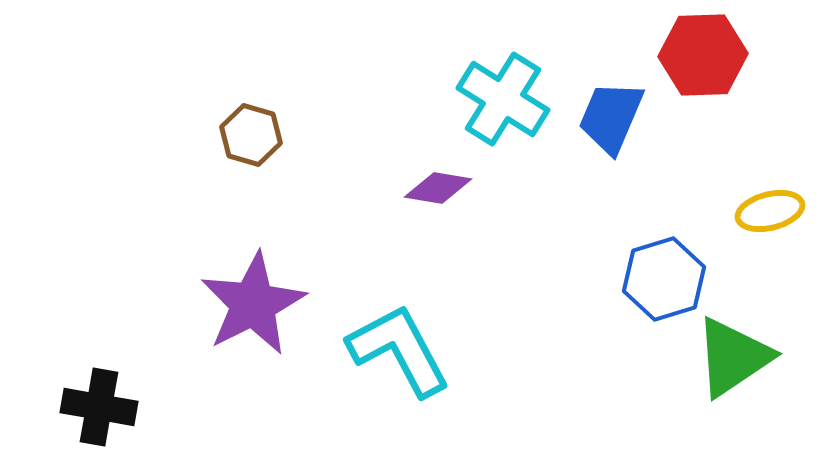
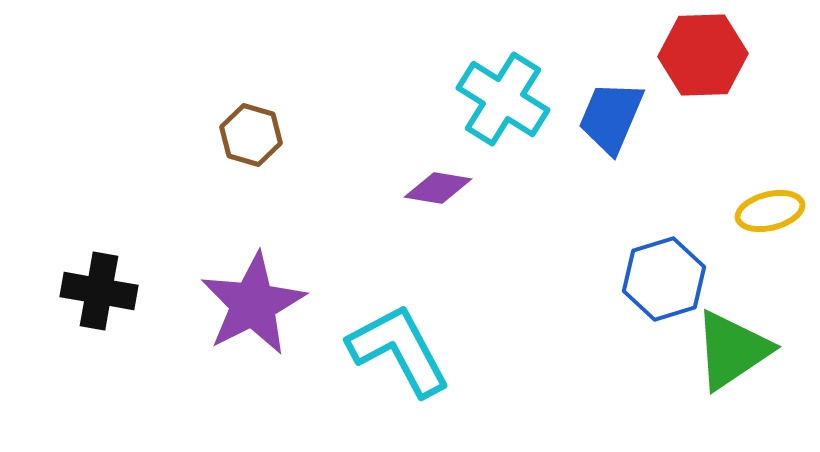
green triangle: moved 1 px left, 7 px up
black cross: moved 116 px up
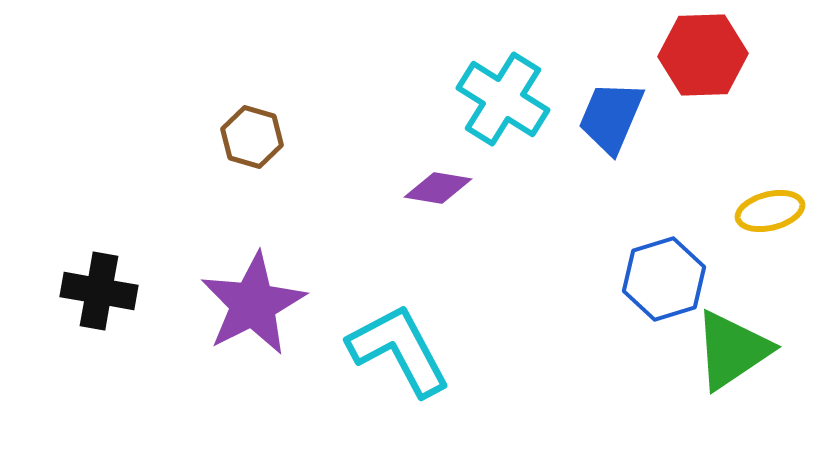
brown hexagon: moved 1 px right, 2 px down
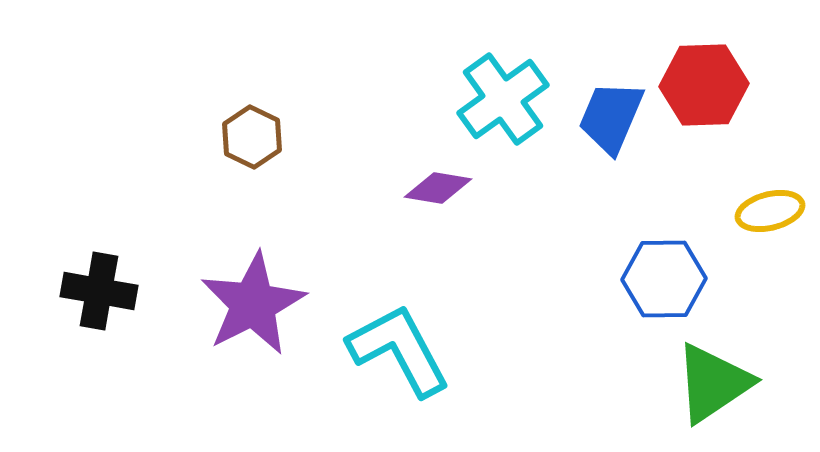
red hexagon: moved 1 px right, 30 px down
cyan cross: rotated 22 degrees clockwise
brown hexagon: rotated 10 degrees clockwise
blue hexagon: rotated 16 degrees clockwise
green triangle: moved 19 px left, 33 px down
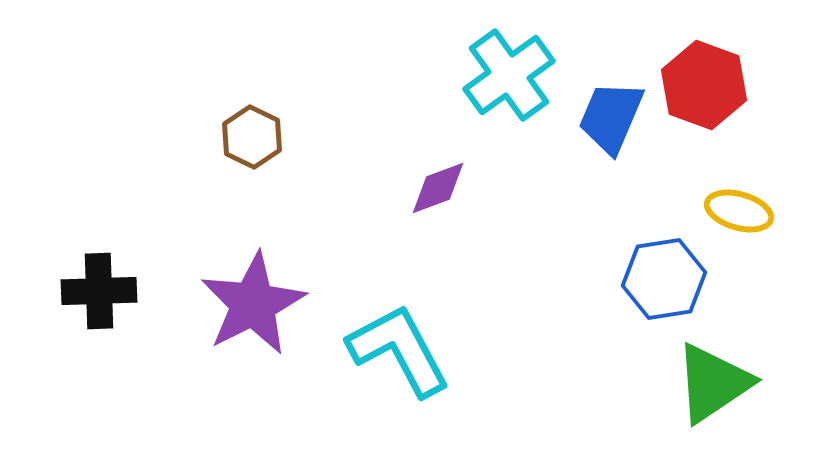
red hexagon: rotated 22 degrees clockwise
cyan cross: moved 6 px right, 24 px up
purple diamond: rotated 30 degrees counterclockwise
yellow ellipse: moved 31 px left; rotated 30 degrees clockwise
blue hexagon: rotated 8 degrees counterclockwise
black cross: rotated 12 degrees counterclockwise
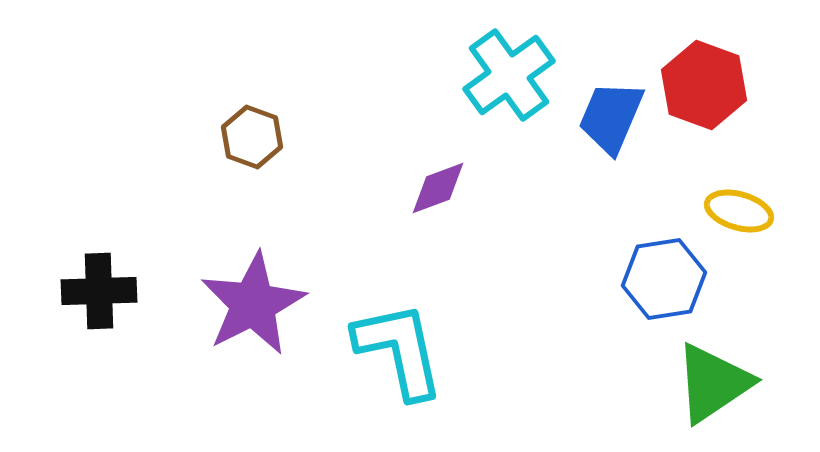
brown hexagon: rotated 6 degrees counterclockwise
cyan L-shape: rotated 16 degrees clockwise
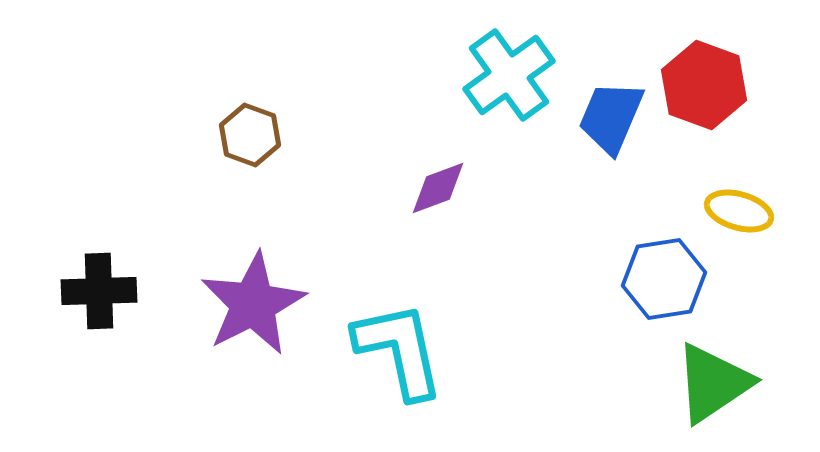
brown hexagon: moved 2 px left, 2 px up
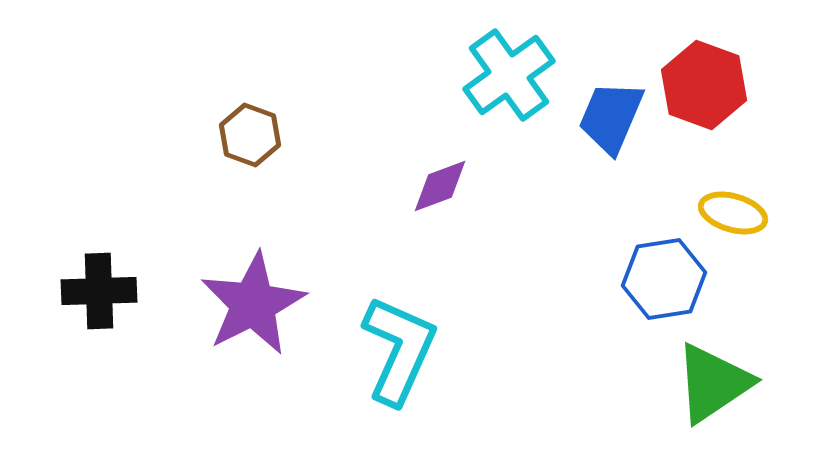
purple diamond: moved 2 px right, 2 px up
yellow ellipse: moved 6 px left, 2 px down
cyan L-shape: rotated 36 degrees clockwise
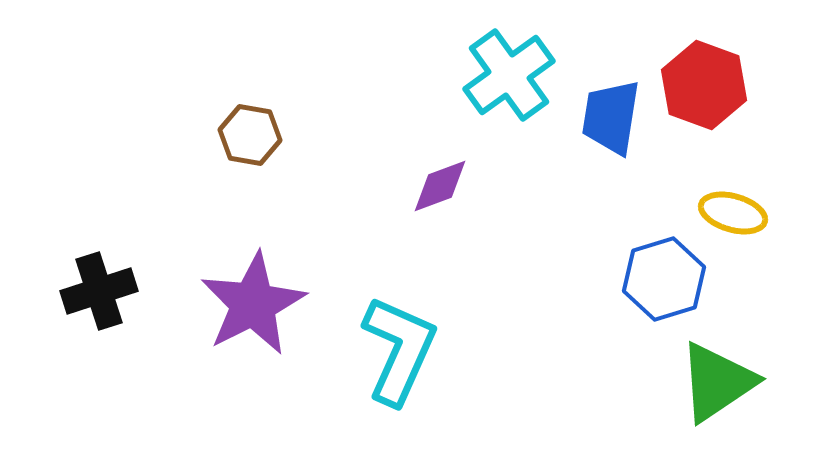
blue trapezoid: rotated 14 degrees counterclockwise
brown hexagon: rotated 10 degrees counterclockwise
blue hexagon: rotated 8 degrees counterclockwise
black cross: rotated 16 degrees counterclockwise
green triangle: moved 4 px right, 1 px up
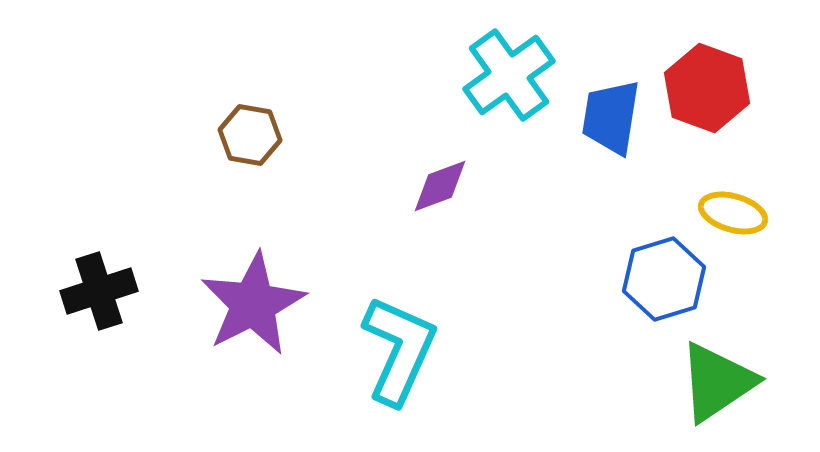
red hexagon: moved 3 px right, 3 px down
